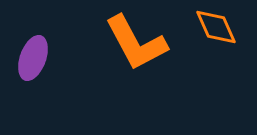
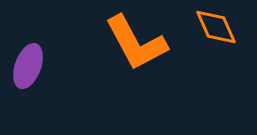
purple ellipse: moved 5 px left, 8 px down
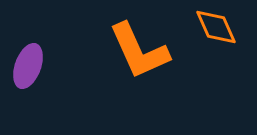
orange L-shape: moved 3 px right, 8 px down; rotated 4 degrees clockwise
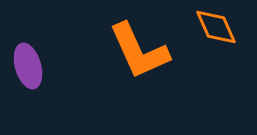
purple ellipse: rotated 36 degrees counterclockwise
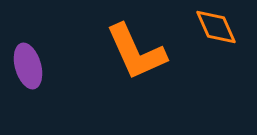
orange L-shape: moved 3 px left, 1 px down
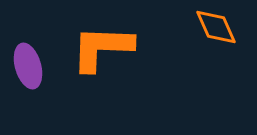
orange L-shape: moved 34 px left, 4 px up; rotated 116 degrees clockwise
